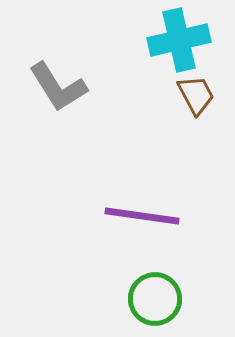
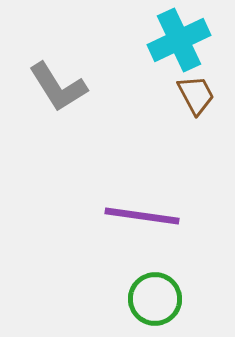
cyan cross: rotated 12 degrees counterclockwise
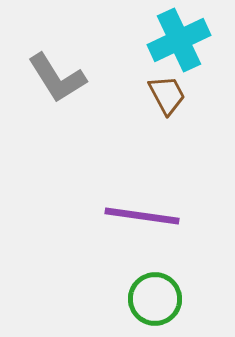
gray L-shape: moved 1 px left, 9 px up
brown trapezoid: moved 29 px left
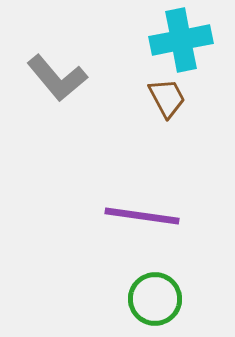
cyan cross: moved 2 px right; rotated 14 degrees clockwise
gray L-shape: rotated 8 degrees counterclockwise
brown trapezoid: moved 3 px down
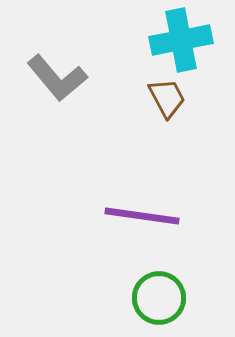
green circle: moved 4 px right, 1 px up
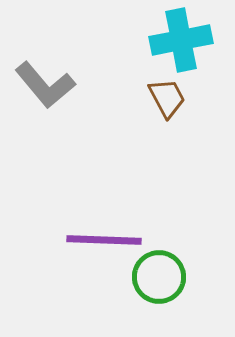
gray L-shape: moved 12 px left, 7 px down
purple line: moved 38 px left, 24 px down; rotated 6 degrees counterclockwise
green circle: moved 21 px up
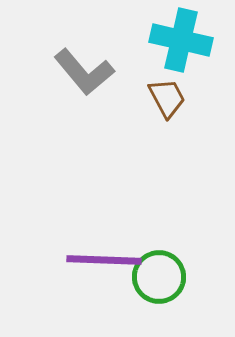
cyan cross: rotated 24 degrees clockwise
gray L-shape: moved 39 px right, 13 px up
purple line: moved 20 px down
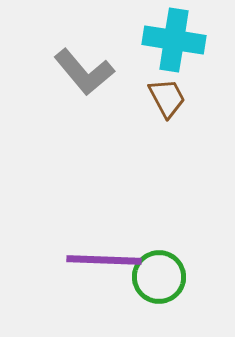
cyan cross: moved 7 px left; rotated 4 degrees counterclockwise
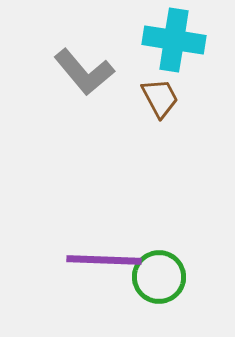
brown trapezoid: moved 7 px left
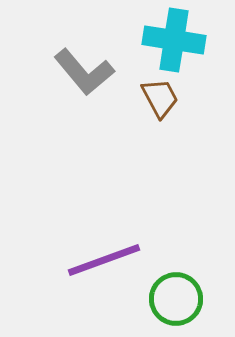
purple line: rotated 22 degrees counterclockwise
green circle: moved 17 px right, 22 px down
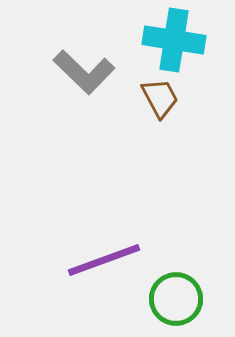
gray L-shape: rotated 6 degrees counterclockwise
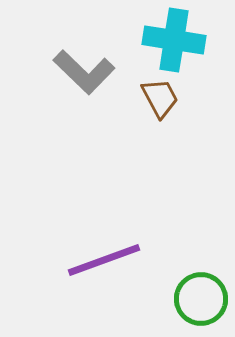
green circle: moved 25 px right
